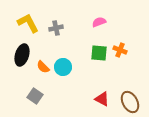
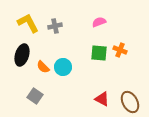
gray cross: moved 1 px left, 2 px up
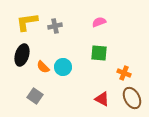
yellow L-shape: moved 1 px left, 1 px up; rotated 70 degrees counterclockwise
orange cross: moved 4 px right, 23 px down
brown ellipse: moved 2 px right, 4 px up
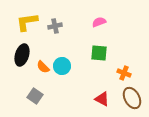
cyan circle: moved 1 px left, 1 px up
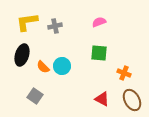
brown ellipse: moved 2 px down
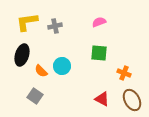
orange semicircle: moved 2 px left, 4 px down
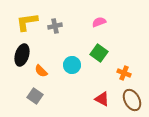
green square: rotated 30 degrees clockwise
cyan circle: moved 10 px right, 1 px up
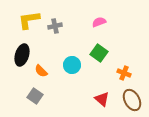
yellow L-shape: moved 2 px right, 2 px up
red triangle: rotated 14 degrees clockwise
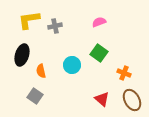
orange semicircle: rotated 32 degrees clockwise
